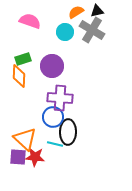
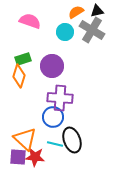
orange diamond: rotated 15 degrees clockwise
black ellipse: moved 4 px right, 8 px down; rotated 20 degrees counterclockwise
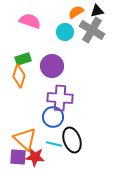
cyan line: moved 1 px left
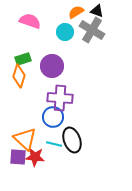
black triangle: rotated 32 degrees clockwise
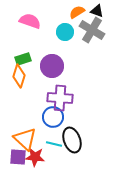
orange semicircle: moved 1 px right
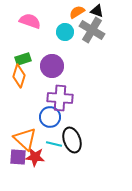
blue circle: moved 3 px left
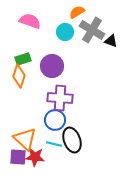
black triangle: moved 14 px right, 30 px down
blue circle: moved 5 px right, 3 px down
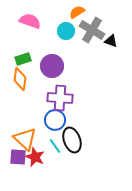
cyan circle: moved 1 px right, 1 px up
orange diamond: moved 1 px right, 3 px down; rotated 10 degrees counterclockwise
cyan line: moved 1 px right, 2 px down; rotated 42 degrees clockwise
red star: rotated 18 degrees clockwise
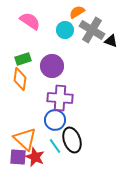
pink semicircle: rotated 15 degrees clockwise
cyan circle: moved 1 px left, 1 px up
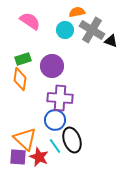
orange semicircle: rotated 21 degrees clockwise
red star: moved 4 px right
